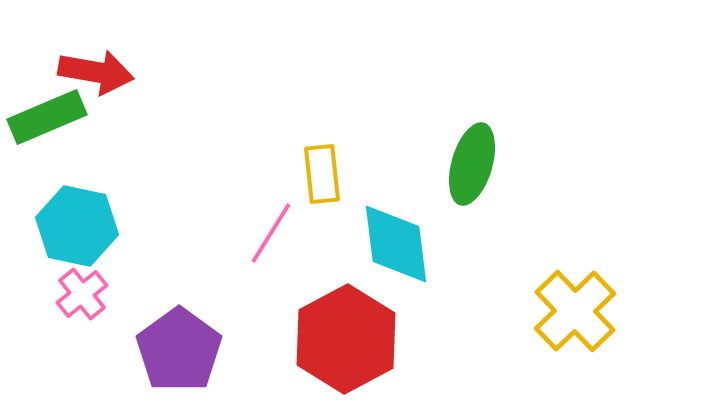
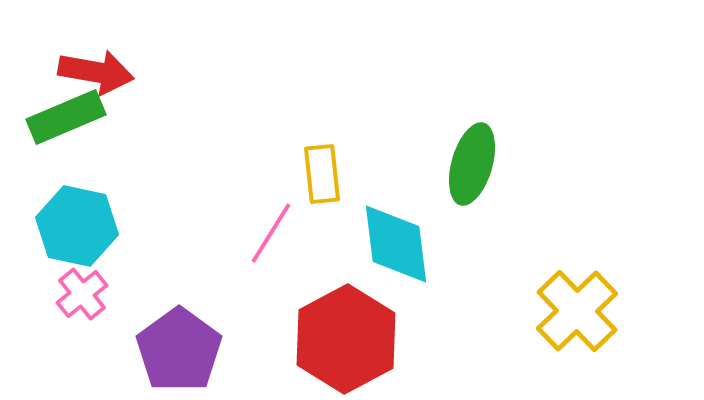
green rectangle: moved 19 px right
yellow cross: moved 2 px right
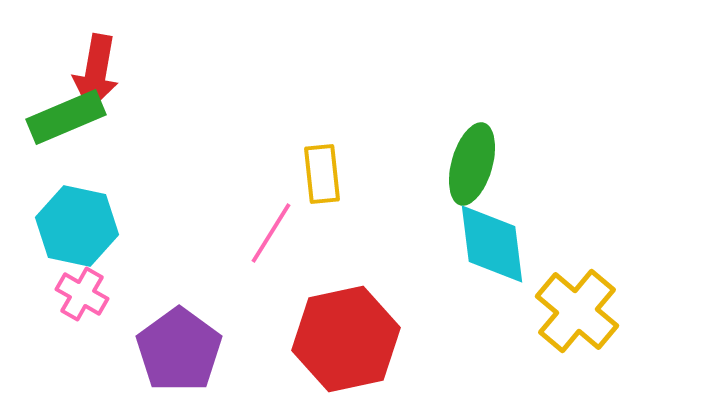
red arrow: rotated 90 degrees clockwise
cyan diamond: moved 96 px right
pink cross: rotated 21 degrees counterclockwise
yellow cross: rotated 6 degrees counterclockwise
red hexagon: rotated 16 degrees clockwise
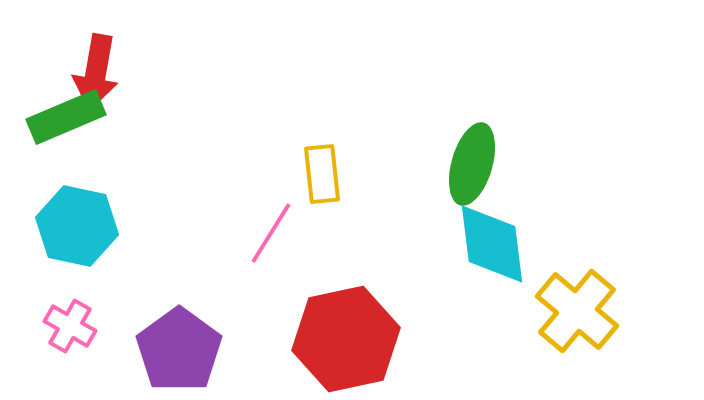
pink cross: moved 12 px left, 32 px down
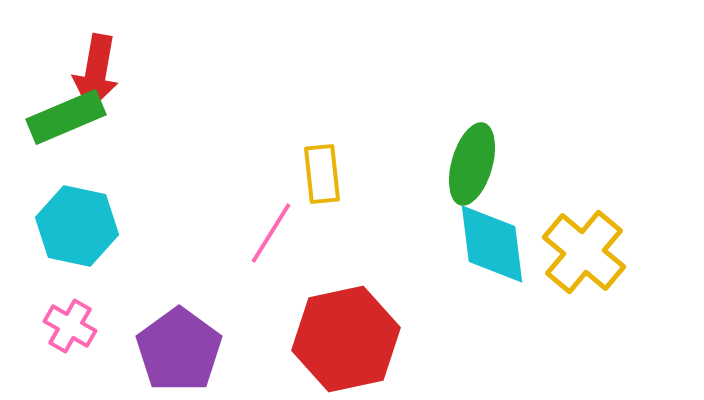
yellow cross: moved 7 px right, 59 px up
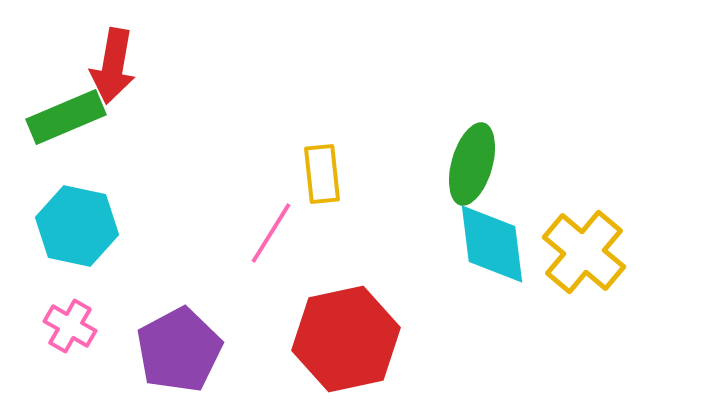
red arrow: moved 17 px right, 6 px up
purple pentagon: rotated 8 degrees clockwise
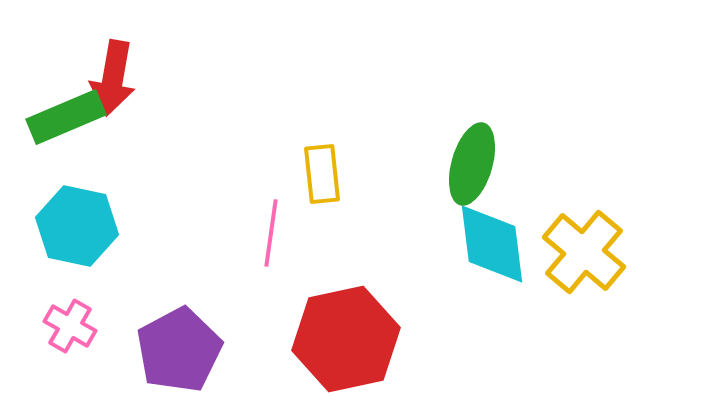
red arrow: moved 12 px down
pink line: rotated 24 degrees counterclockwise
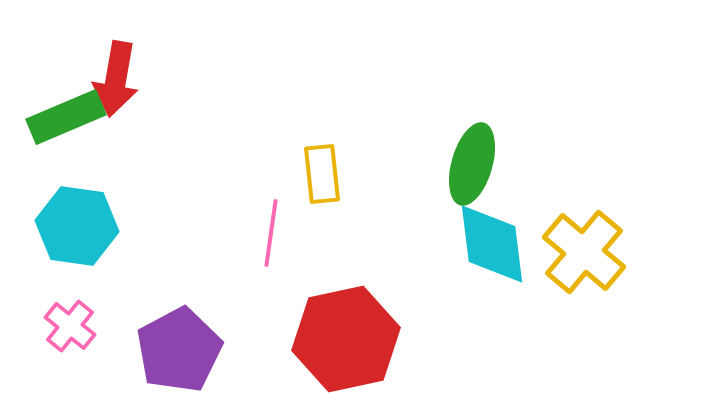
red arrow: moved 3 px right, 1 px down
cyan hexagon: rotated 4 degrees counterclockwise
pink cross: rotated 9 degrees clockwise
